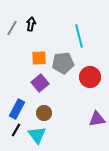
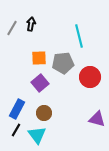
purple triangle: rotated 24 degrees clockwise
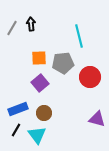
black arrow: rotated 16 degrees counterclockwise
blue rectangle: moved 1 px right; rotated 42 degrees clockwise
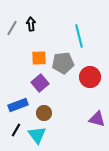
blue rectangle: moved 4 px up
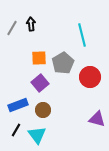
cyan line: moved 3 px right, 1 px up
gray pentagon: rotated 25 degrees counterclockwise
brown circle: moved 1 px left, 3 px up
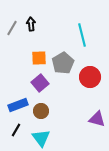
brown circle: moved 2 px left, 1 px down
cyan triangle: moved 4 px right, 3 px down
